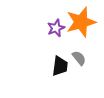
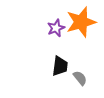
gray semicircle: moved 1 px right, 20 px down
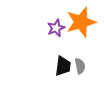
black trapezoid: moved 3 px right
gray semicircle: moved 12 px up; rotated 28 degrees clockwise
